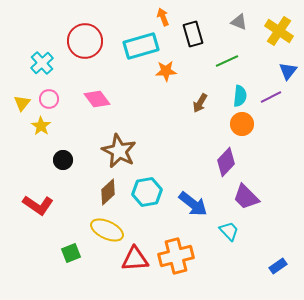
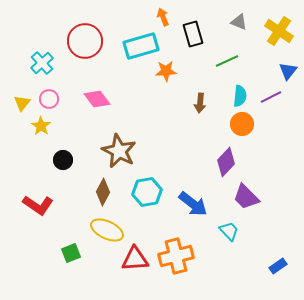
brown arrow: rotated 24 degrees counterclockwise
brown diamond: moved 5 px left; rotated 20 degrees counterclockwise
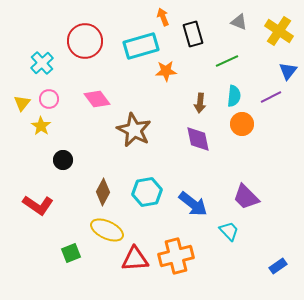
cyan semicircle: moved 6 px left
brown star: moved 15 px right, 21 px up
purple diamond: moved 28 px left, 23 px up; rotated 56 degrees counterclockwise
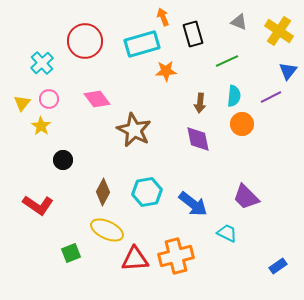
cyan rectangle: moved 1 px right, 2 px up
cyan trapezoid: moved 2 px left, 2 px down; rotated 20 degrees counterclockwise
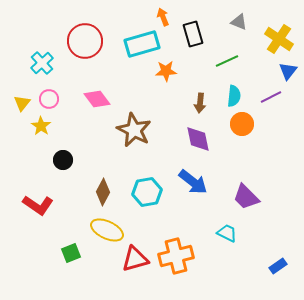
yellow cross: moved 8 px down
blue arrow: moved 22 px up
red triangle: rotated 12 degrees counterclockwise
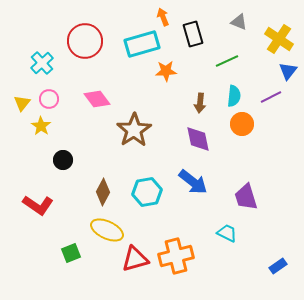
brown star: rotated 12 degrees clockwise
purple trapezoid: rotated 28 degrees clockwise
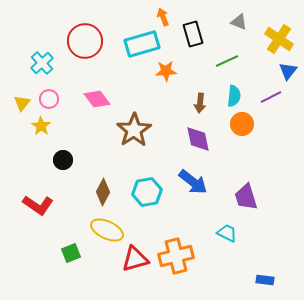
blue rectangle: moved 13 px left, 14 px down; rotated 42 degrees clockwise
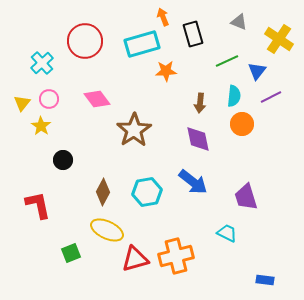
blue triangle: moved 31 px left
red L-shape: rotated 136 degrees counterclockwise
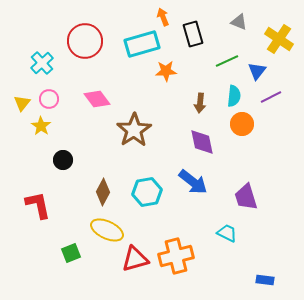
purple diamond: moved 4 px right, 3 px down
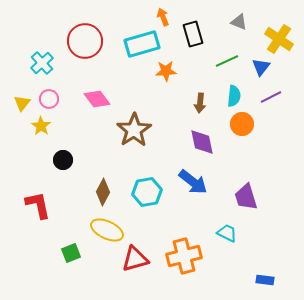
blue triangle: moved 4 px right, 4 px up
orange cross: moved 8 px right
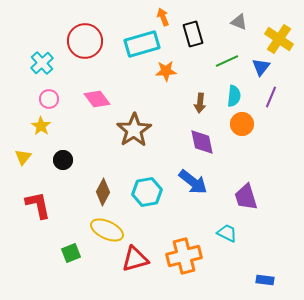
purple line: rotated 40 degrees counterclockwise
yellow triangle: moved 1 px right, 54 px down
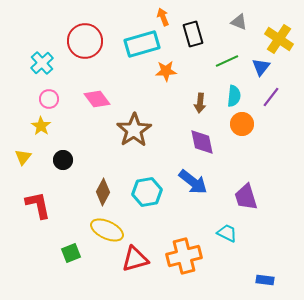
purple line: rotated 15 degrees clockwise
